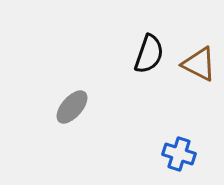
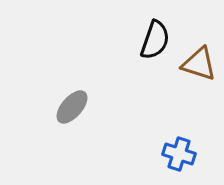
black semicircle: moved 6 px right, 14 px up
brown triangle: rotated 9 degrees counterclockwise
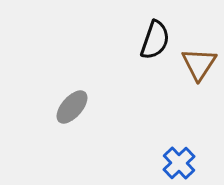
brown triangle: rotated 45 degrees clockwise
blue cross: moved 9 px down; rotated 28 degrees clockwise
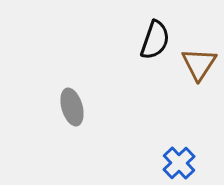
gray ellipse: rotated 57 degrees counterclockwise
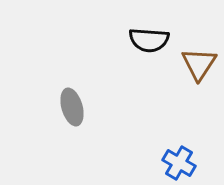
black semicircle: moved 6 px left; rotated 75 degrees clockwise
blue cross: rotated 16 degrees counterclockwise
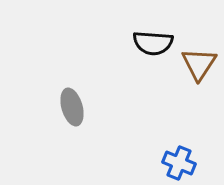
black semicircle: moved 4 px right, 3 px down
blue cross: rotated 8 degrees counterclockwise
